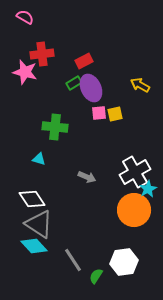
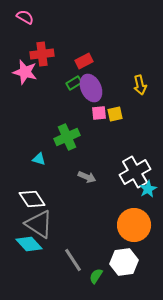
yellow arrow: rotated 132 degrees counterclockwise
green cross: moved 12 px right, 10 px down; rotated 30 degrees counterclockwise
orange circle: moved 15 px down
cyan diamond: moved 5 px left, 2 px up
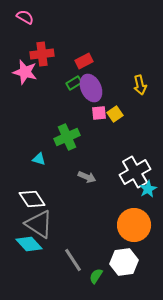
yellow square: rotated 21 degrees counterclockwise
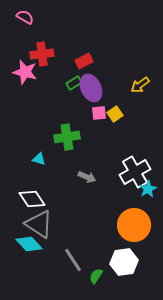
yellow arrow: rotated 66 degrees clockwise
green cross: rotated 15 degrees clockwise
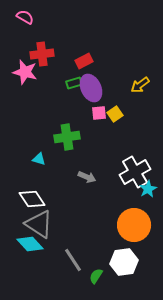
green rectangle: rotated 14 degrees clockwise
cyan diamond: moved 1 px right
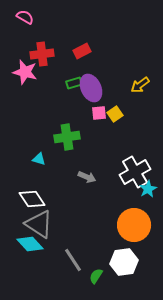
red rectangle: moved 2 px left, 10 px up
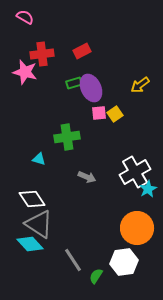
orange circle: moved 3 px right, 3 px down
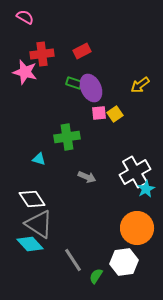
green rectangle: rotated 35 degrees clockwise
cyan star: moved 2 px left
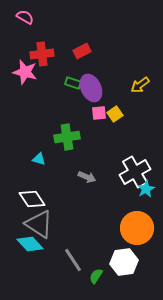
green rectangle: moved 1 px left
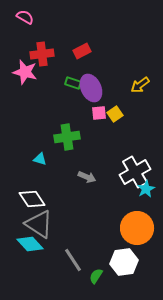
cyan triangle: moved 1 px right
